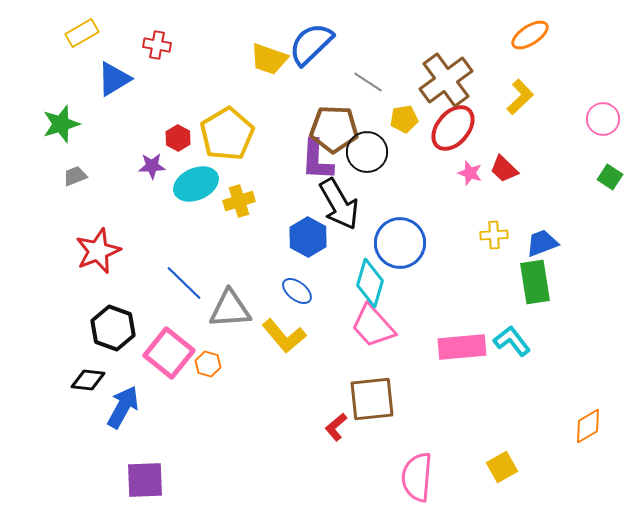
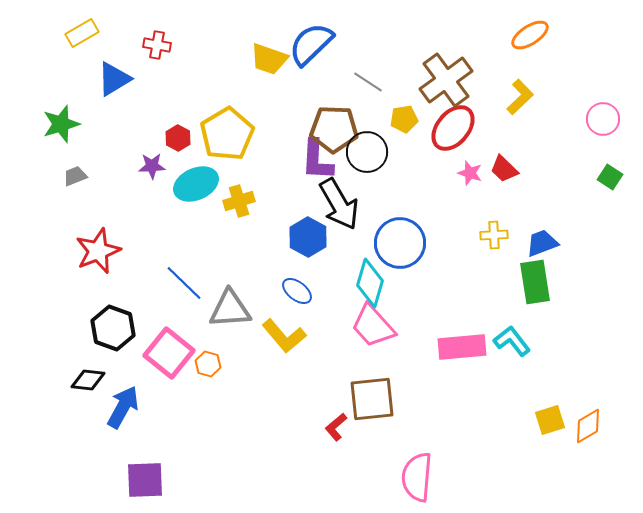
yellow square at (502, 467): moved 48 px right, 47 px up; rotated 12 degrees clockwise
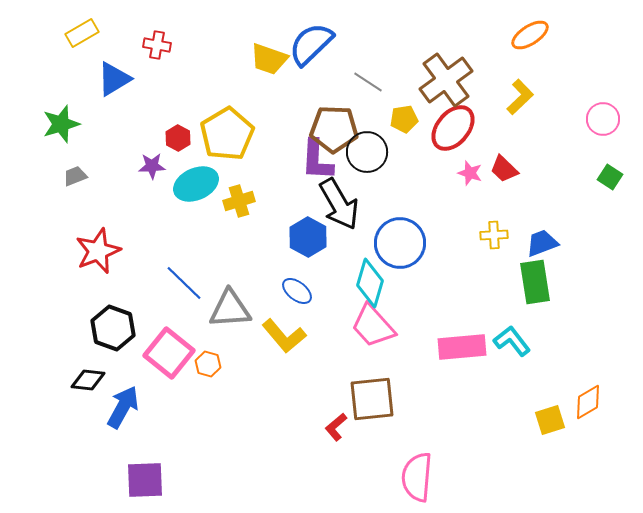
orange diamond at (588, 426): moved 24 px up
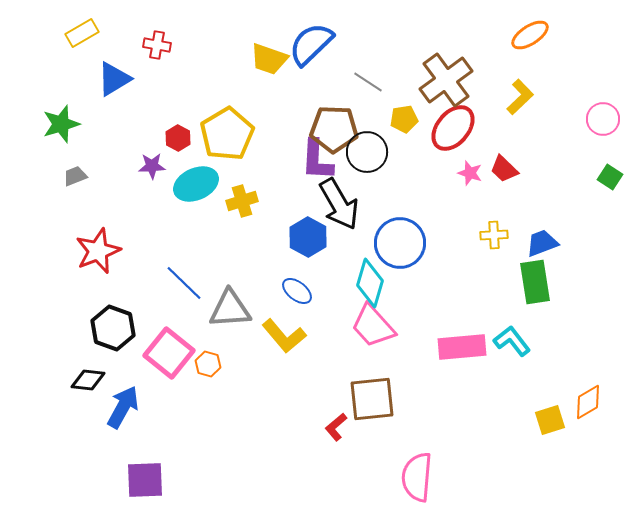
yellow cross at (239, 201): moved 3 px right
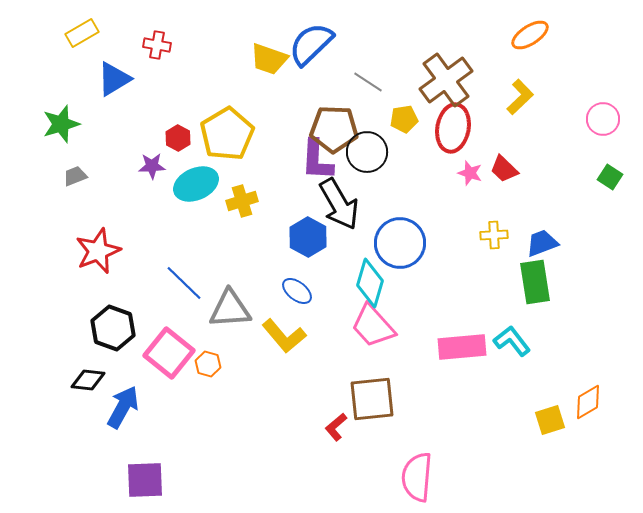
red ellipse at (453, 128): rotated 30 degrees counterclockwise
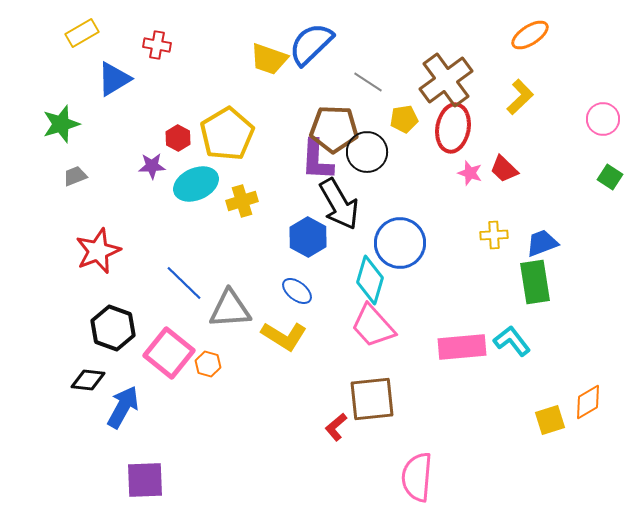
cyan diamond at (370, 283): moved 3 px up
yellow L-shape at (284, 336): rotated 18 degrees counterclockwise
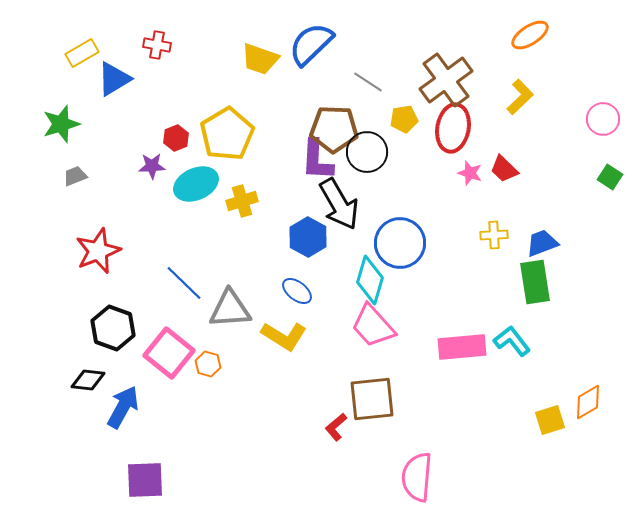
yellow rectangle at (82, 33): moved 20 px down
yellow trapezoid at (269, 59): moved 9 px left
red hexagon at (178, 138): moved 2 px left; rotated 10 degrees clockwise
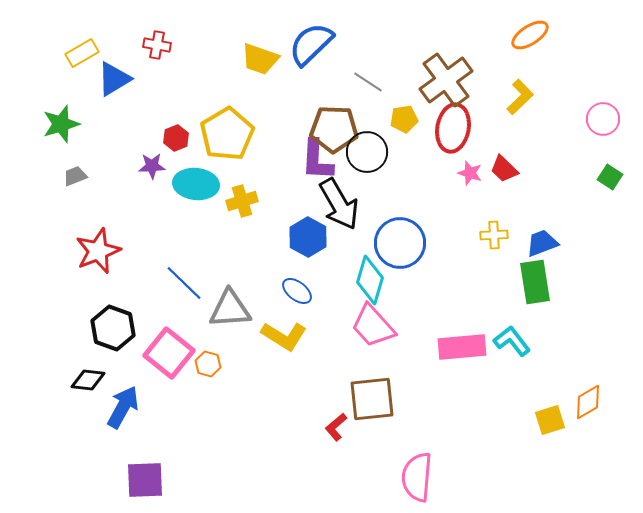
cyan ellipse at (196, 184): rotated 30 degrees clockwise
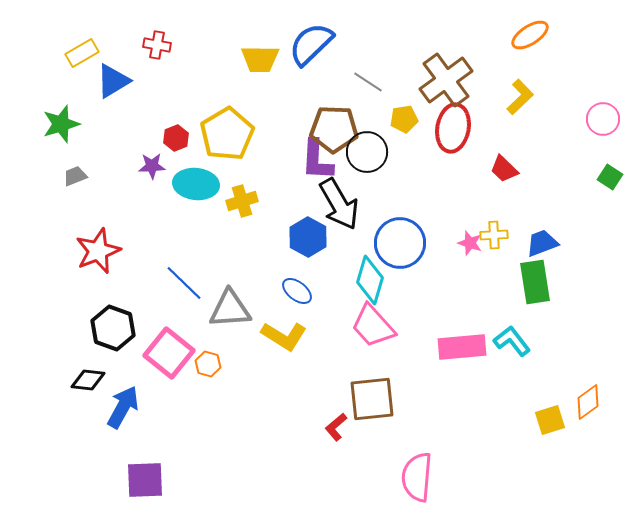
yellow trapezoid at (260, 59): rotated 18 degrees counterclockwise
blue triangle at (114, 79): moved 1 px left, 2 px down
pink star at (470, 173): moved 70 px down
orange diamond at (588, 402): rotated 6 degrees counterclockwise
